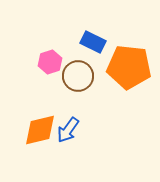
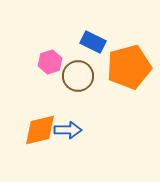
orange pentagon: rotated 21 degrees counterclockwise
blue arrow: rotated 124 degrees counterclockwise
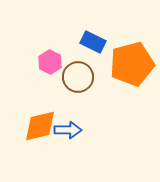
pink hexagon: rotated 15 degrees counterclockwise
orange pentagon: moved 3 px right, 3 px up
brown circle: moved 1 px down
orange diamond: moved 4 px up
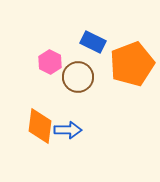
orange pentagon: rotated 6 degrees counterclockwise
orange diamond: rotated 69 degrees counterclockwise
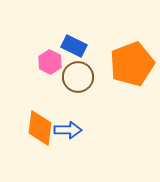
blue rectangle: moved 19 px left, 4 px down
orange diamond: moved 2 px down
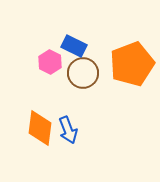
brown circle: moved 5 px right, 4 px up
blue arrow: rotated 68 degrees clockwise
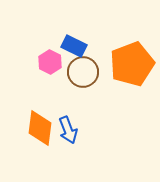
brown circle: moved 1 px up
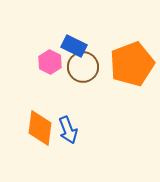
brown circle: moved 5 px up
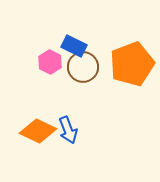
orange diamond: moved 2 px left, 3 px down; rotated 72 degrees counterclockwise
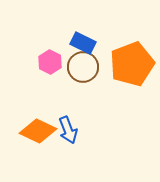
blue rectangle: moved 9 px right, 3 px up
